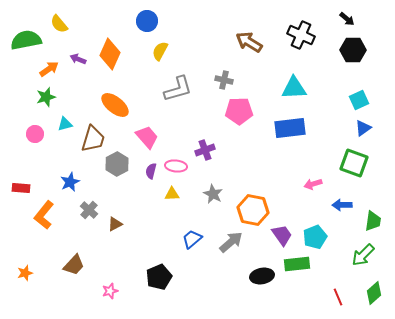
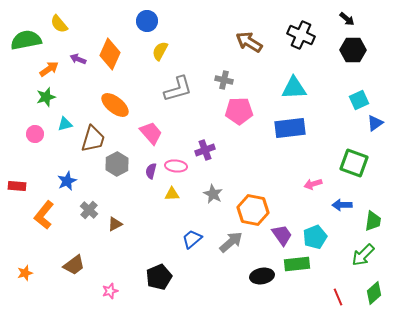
blue triangle at (363, 128): moved 12 px right, 5 px up
pink trapezoid at (147, 137): moved 4 px right, 4 px up
blue star at (70, 182): moved 3 px left, 1 px up
red rectangle at (21, 188): moved 4 px left, 2 px up
brown trapezoid at (74, 265): rotated 10 degrees clockwise
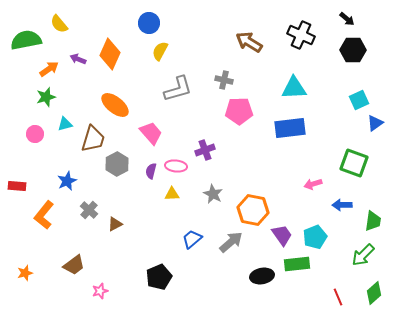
blue circle at (147, 21): moved 2 px right, 2 px down
pink star at (110, 291): moved 10 px left
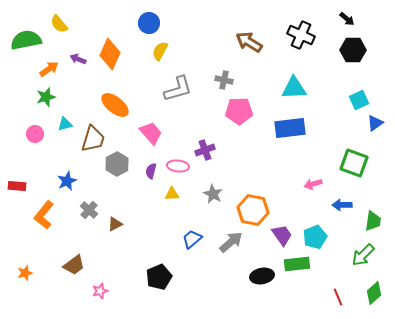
pink ellipse at (176, 166): moved 2 px right
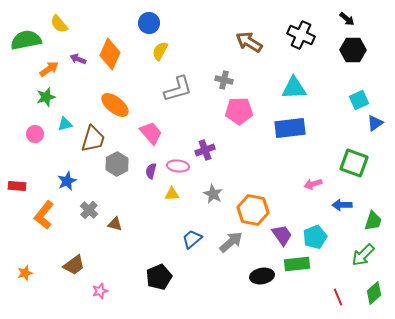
green trapezoid at (373, 221): rotated 10 degrees clockwise
brown triangle at (115, 224): rotated 42 degrees clockwise
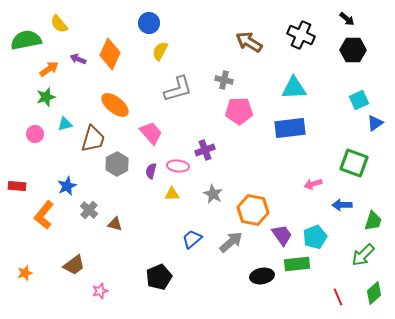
blue star at (67, 181): moved 5 px down
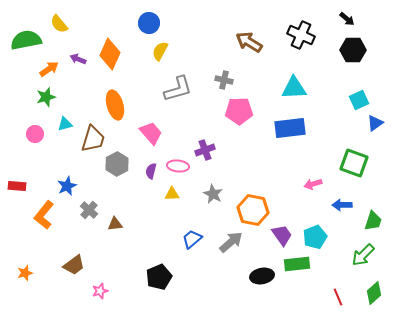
orange ellipse at (115, 105): rotated 36 degrees clockwise
brown triangle at (115, 224): rotated 21 degrees counterclockwise
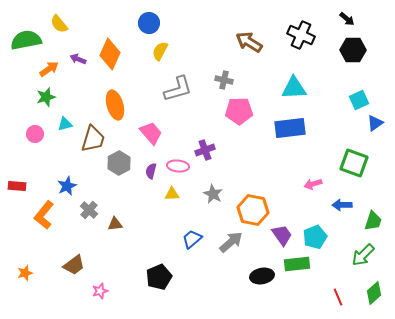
gray hexagon at (117, 164): moved 2 px right, 1 px up
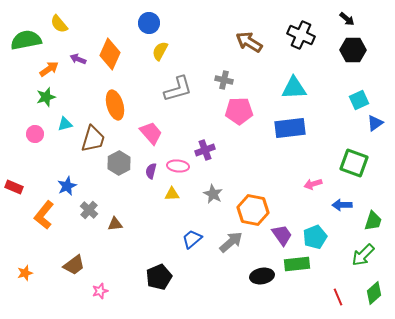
red rectangle at (17, 186): moved 3 px left, 1 px down; rotated 18 degrees clockwise
